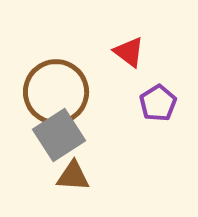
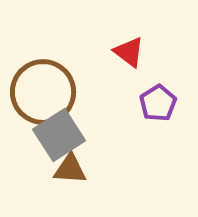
brown circle: moved 13 px left
brown triangle: moved 3 px left, 7 px up
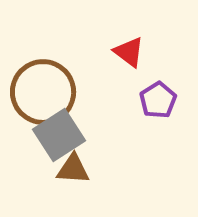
purple pentagon: moved 3 px up
brown triangle: moved 3 px right
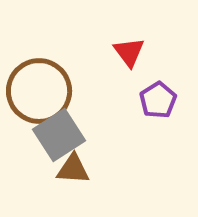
red triangle: rotated 16 degrees clockwise
brown circle: moved 4 px left, 1 px up
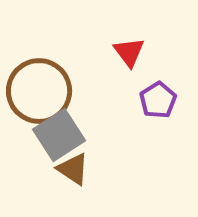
brown triangle: rotated 30 degrees clockwise
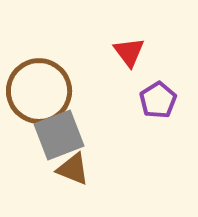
gray square: rotated 12 degrees clockwise
brown triangle: rotated 12 degrees counterclockwise
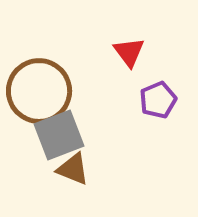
purple pentagon: rotated 9 degrees clockwise
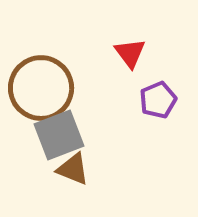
red triangle: moved 1 px right, 1 px down
brown circle: moved 2 px right, 3 px up
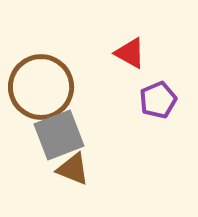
red triangle: rotated 24 degrees counterclockwise
brown circle: moved 1 px up
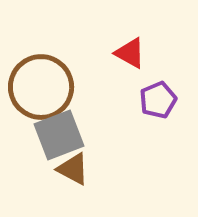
brown triangle: rotated 6 degrees clockwise
